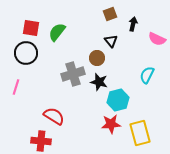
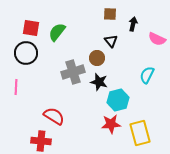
brown square: rotated 24 degrees clockwise
gray cross: moved 2 px up
pink line: rotated 14 degrees counterclockwise
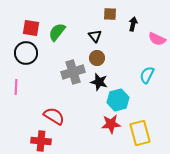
black triangle: moved 16 px left, 5 px up
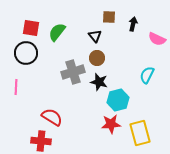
brown square: moved 1 px left, 3 px down
red semicircle: moved 2 px left, 1 px down
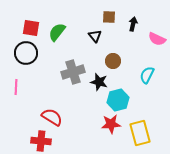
brown circle: moved 16 px right, 3 px down
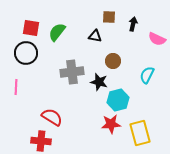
black triangle: rotated 40 degrees counterclockwise
gray cross: moved 1 px left; rotated 10 degrees clockwise
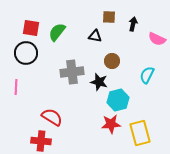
brown circle: moved 1 px left
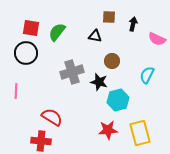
gray cross: rotated 10 degrees counterclockwise
pink line: moved 4 px down
red star: moved 3 px left, 6 px down
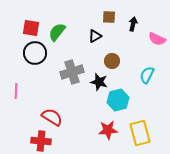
black triangle: rotated 40 degrees counterclockwise
black circle: moved 9 px right
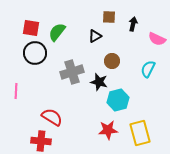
cyan semicircle: moved 1 px right, 6 px up
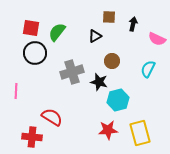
red cross: moved 9 px left, 4 px up
